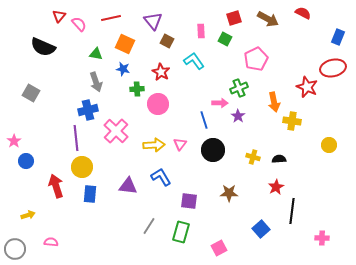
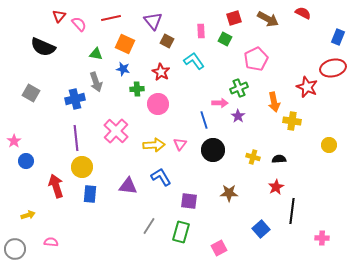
blue cross at (88, 110): moved 13 px left, 11 px up
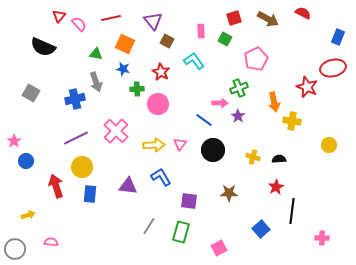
blue line at (204, 120): rotated 36 degrees counterclockwise
purple line at (76, 138): rotated 70 degrees clockwise
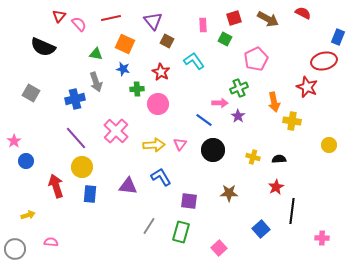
pink rectangle at (201, 31): moved 2 px right, 6 px up
red ellipse at (333, 68): moved 9 px left, 7 px up
purple line at (76, 138): rotated 75 degrees clockwise
pink square at (219, 248): rotated 14 degrees counterclockwise
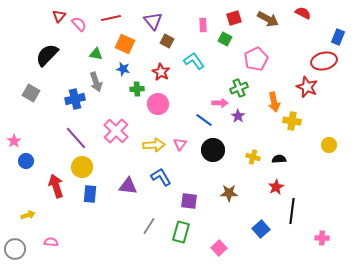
black semicircle at (43, 47): moved 4 px right, 8 px down; rotated 110 degrees clockwise
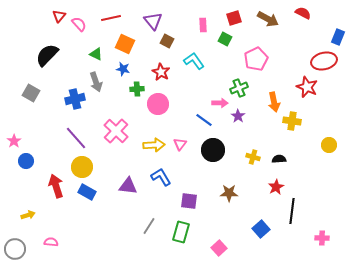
green triangle at (96, 54): rotated 16 degrees clockwise
blue rectangle at (90, 194): moved 3 px left, 2 px up; rotated 66 degrees counterclockwise
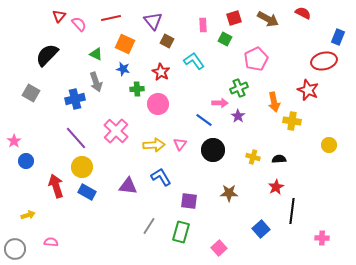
red star at (307, 87): moved 1 px right, 3 px down
